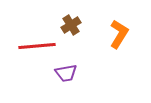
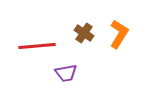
brown cross: moved 13 px right, 8 px down; rotated 24 degrees counterclockwise
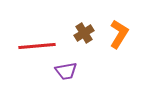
brown cross: rotated 24 degrees clockwise
purple trapezoid: moved 2 px up
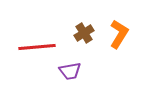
red line: moved 1 px down
purple trapezoid: moved 4 px right
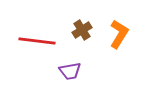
brown cross: moved 2 px left, 3 px up
red line: moved 6 px up; rotated 12 degrees clockwise
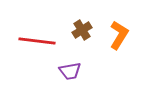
orange L-shape: moved 1 px down
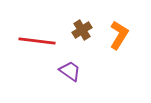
purple trapezoid: rotated 135 degrees counterclockwise
